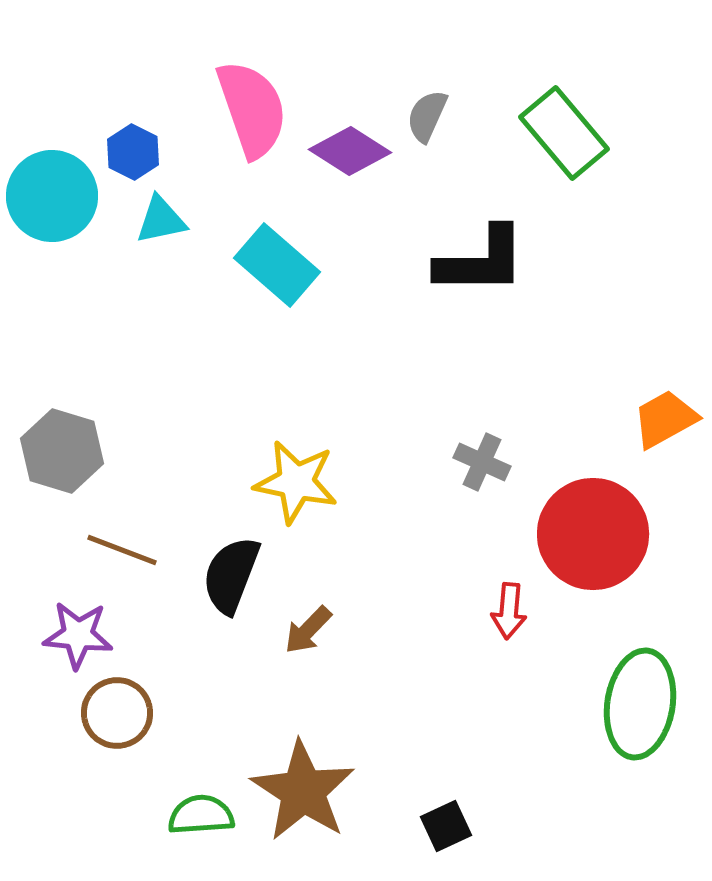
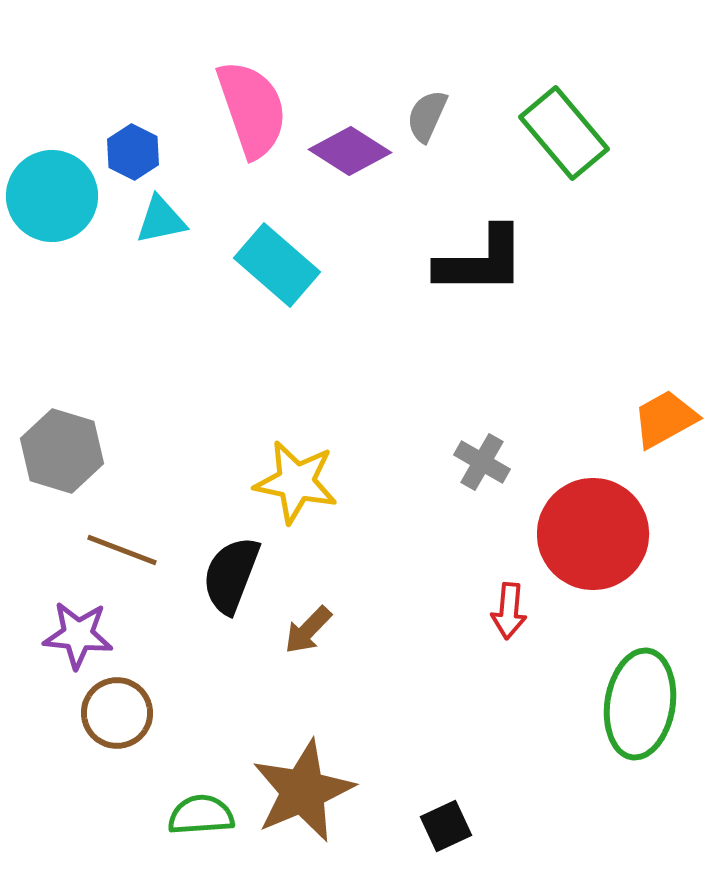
gray cross: rotated 6 degrees clockwise
brown star: rotated 16 degrees clockwise
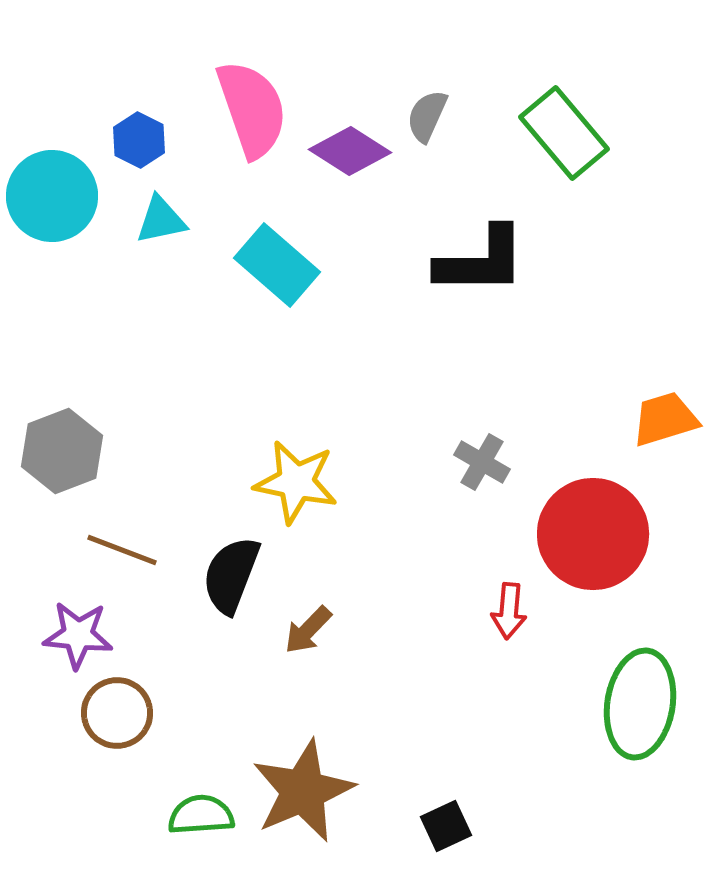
blue hexagon: moved 6 px right, 12 px up
orange trapezoid: rotated 12 degrees clockwise
gray hexagon: rotated 22 degrees clockwise
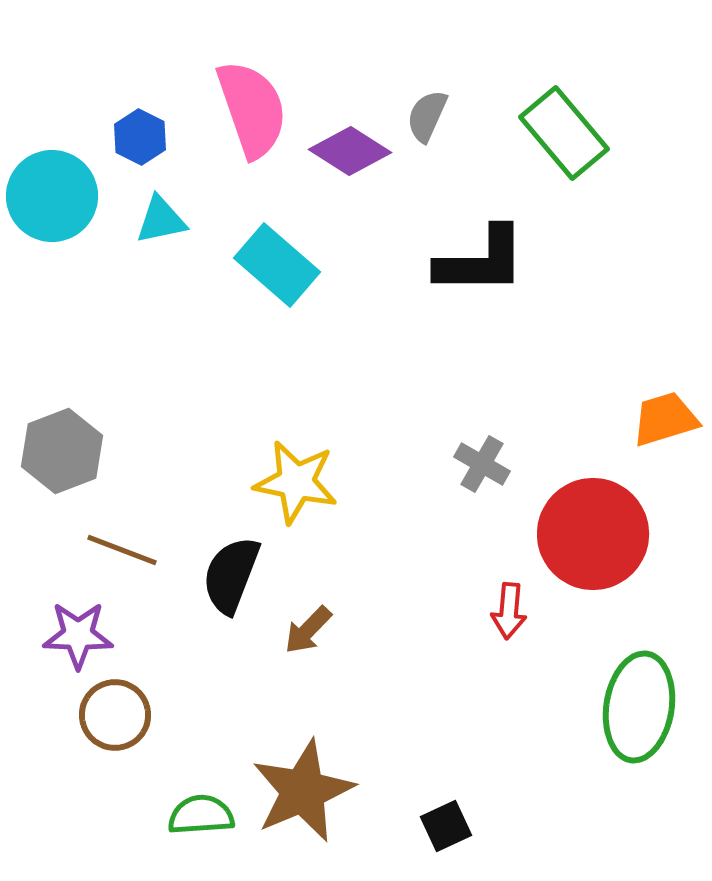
blue hexagon: moved 1 px right, 3 px up
gray cross: moved 2 px down
purple star: rotated 4 degrees counterclockwise
green ellipse: moved 1 px left, 3 px down
brown circle: moved 2 px left, 2 px down
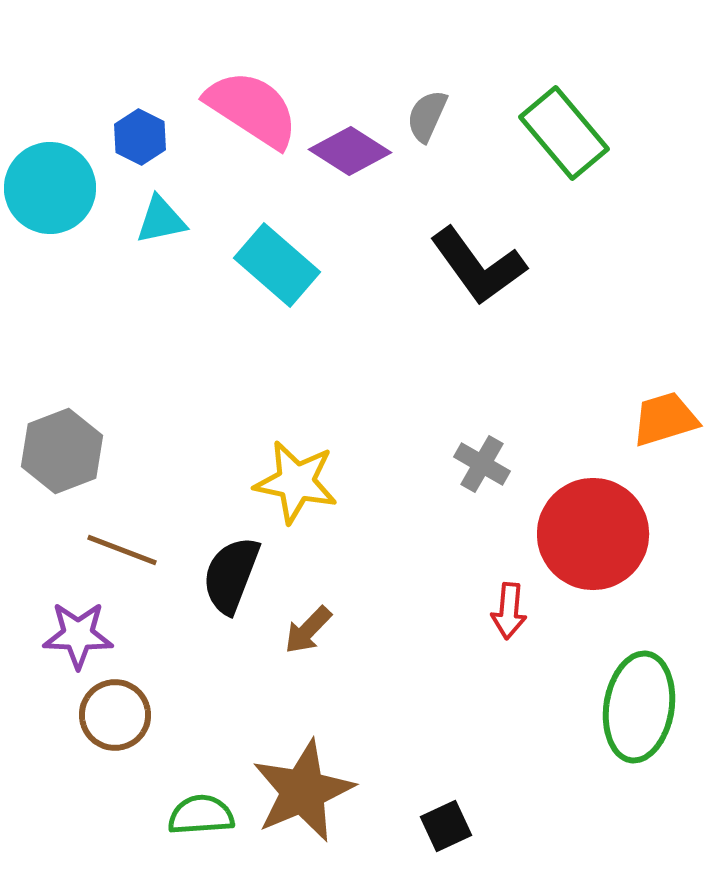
pink semicircle: rotated 38 degrees counterclockwise
cyan circle: moved 2 px left, 8 px up
black L-shape: moved 3 px left, 5 px down; rotated 54 degrees clockwise
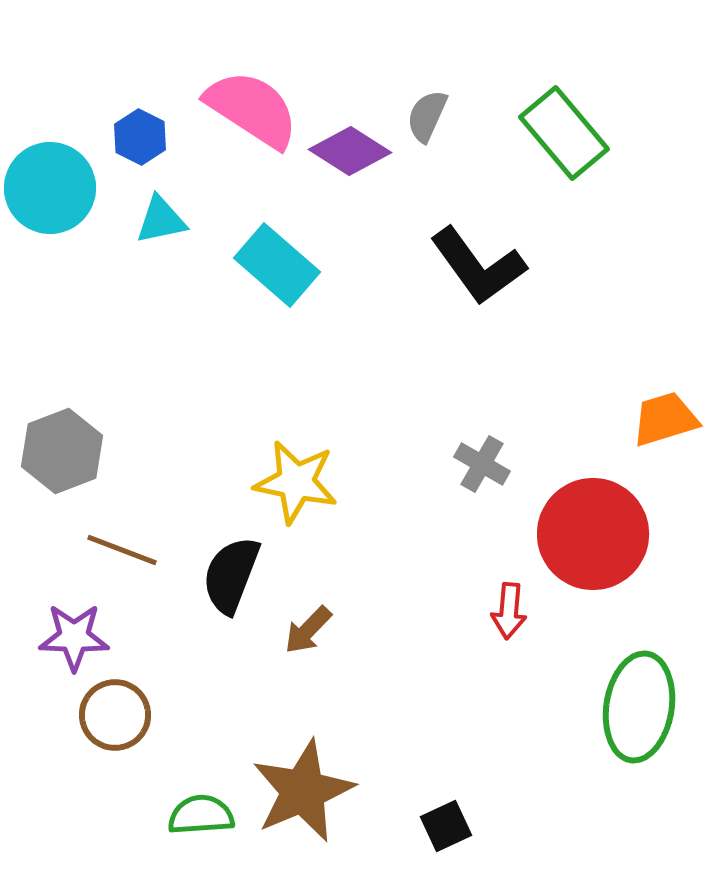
purple star: moved 4 px left, 2 px down
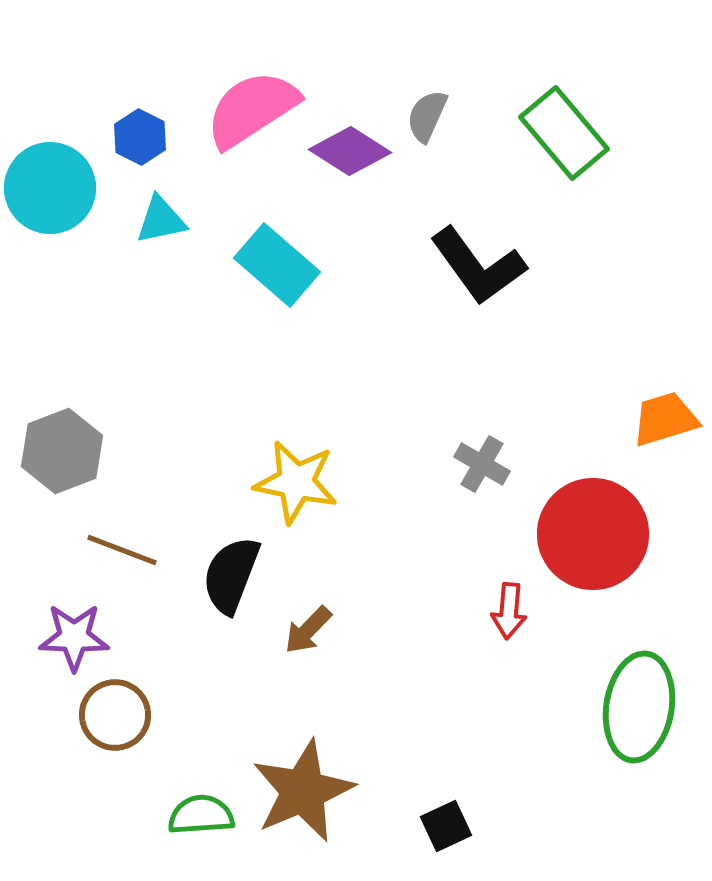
pink semicircle: rotated 66 degrees counterclockwise
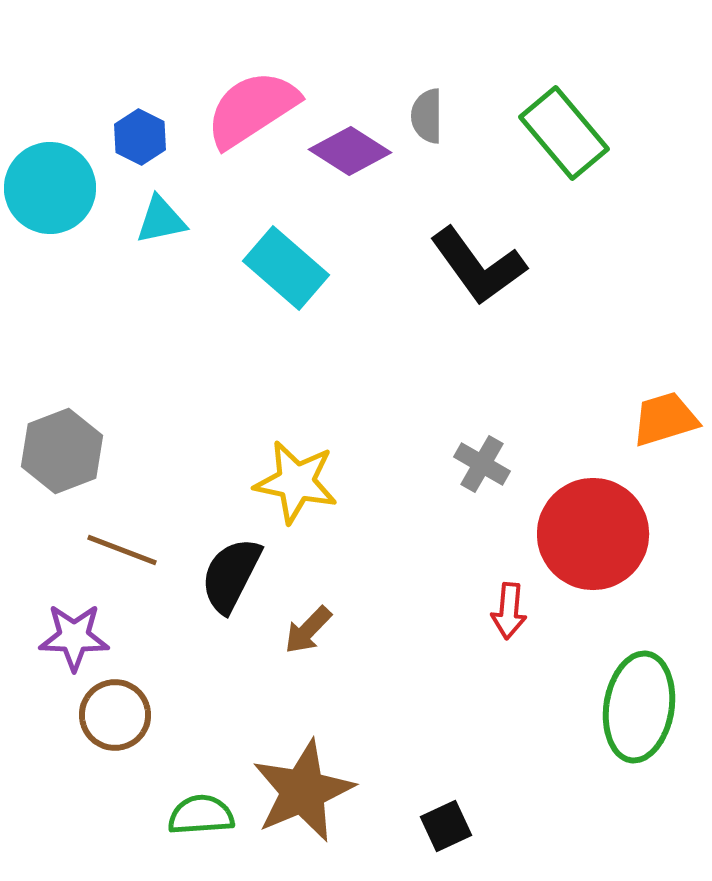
gray semicircle: rotated 24 degrees counterclockwise
cyan rectangle: moved 9 px right, 3 px down
black semicircle: rotated 6 degrees clockwise
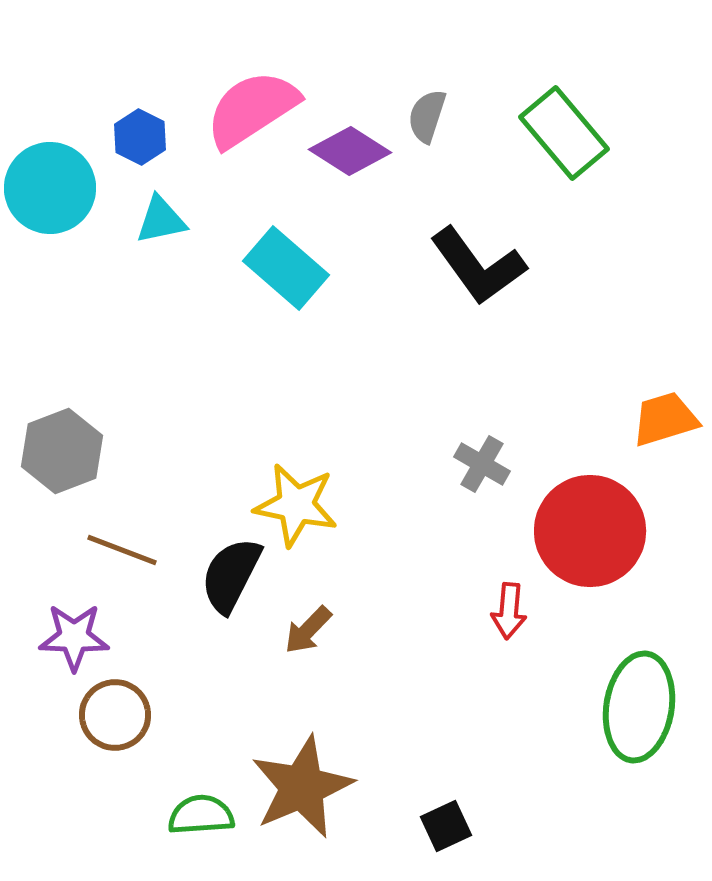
gray semicircle: rotated 18 degrees clockwise
yellow star: moved 23 px down
red circle: moved 3 px left, 3 px up
brown star: moved 1 px left, 4 px up
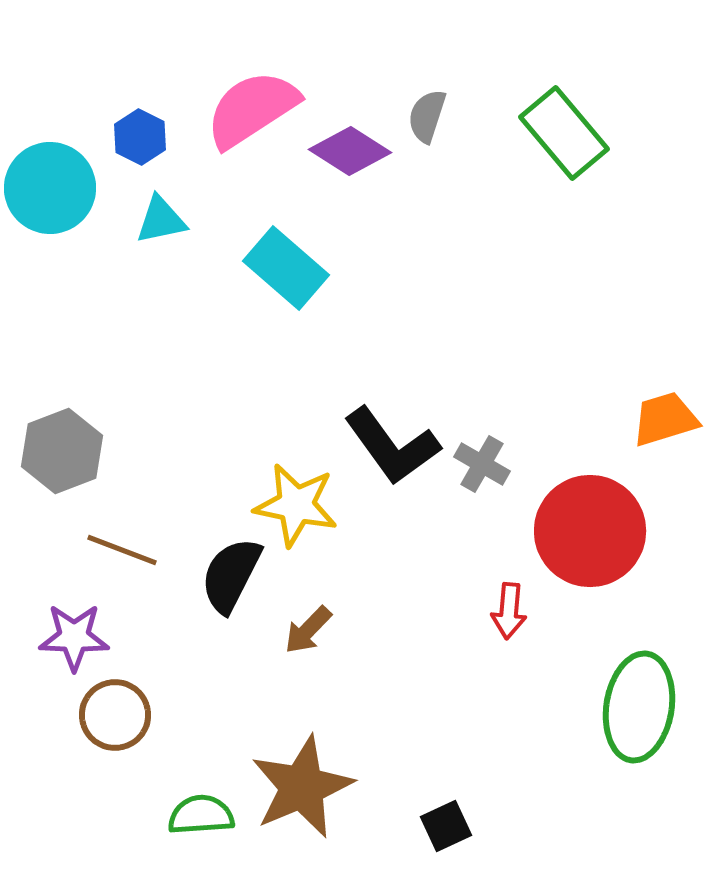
black L-shape: moved 86 px left, 180 px down
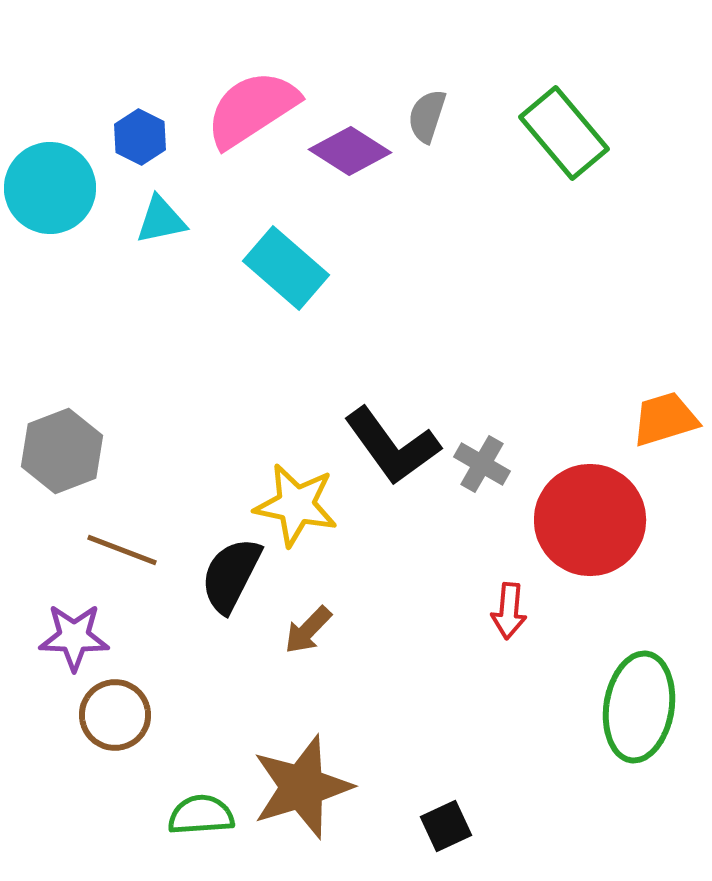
red circle: moved 11 px up
brown star: rotated 6 degrees clockwise
